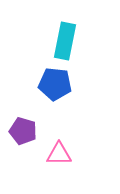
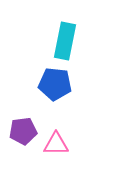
purple pentagon: rotated 24 degrees counterclockwise
pink triangle: moved 3 px left, 10 px up
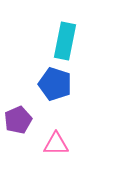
blue pentagon: rotated 12 degrees clockwise
purple pentagon: moved 5 px left, 11 px up; rotated 16 degrees counterclockwise
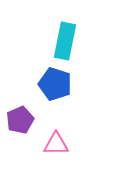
purple pentagon: moved 2 px right
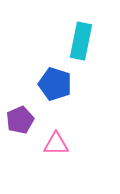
cyan rectangle: moved 16 px right
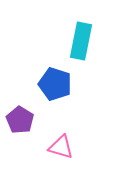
purple pentagon: rotated 16 degrees counterclockwise
pink triangle: moved 5 px right, 3 px down; rotated 16 degrees clockwise
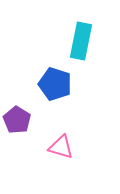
purple pentagon: moved 3 px left
